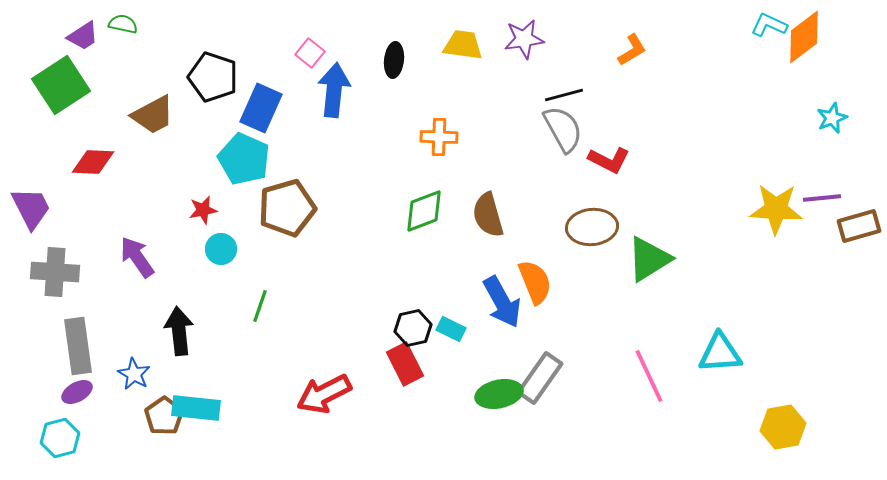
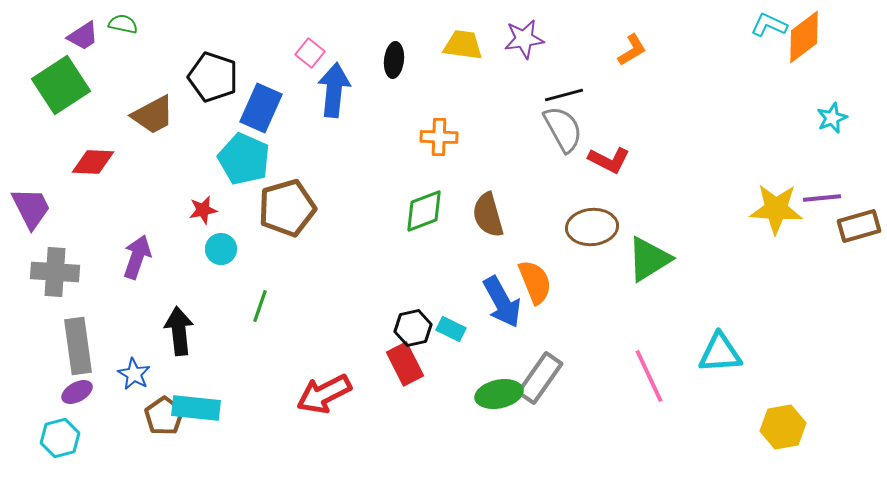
purple arrow at (137, 257): rotated 54 degrees clockwise
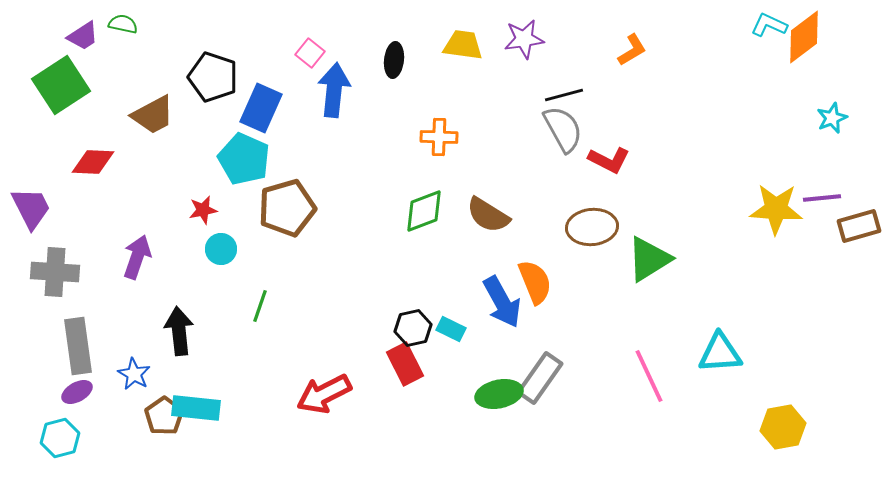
brown semicircle at (488, 215): rotated 42 degrees counterclockwise
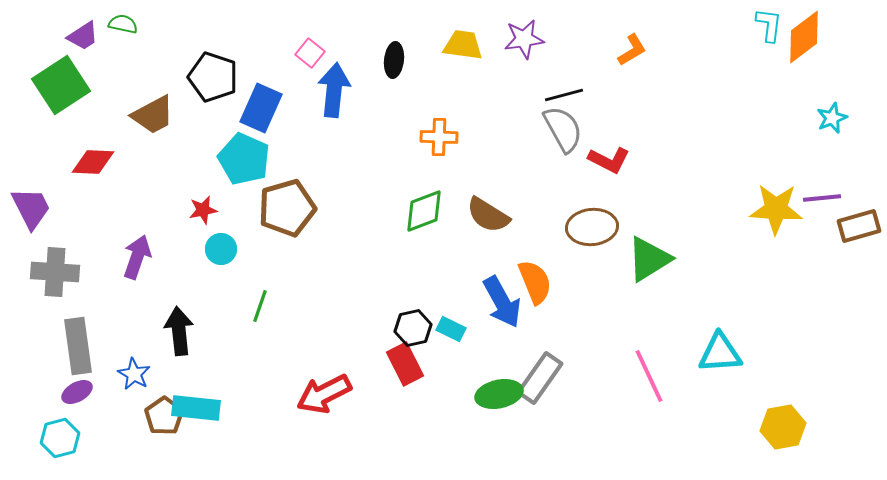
cyan L-shape at (769, 25): rotated 72 degrees clockwise
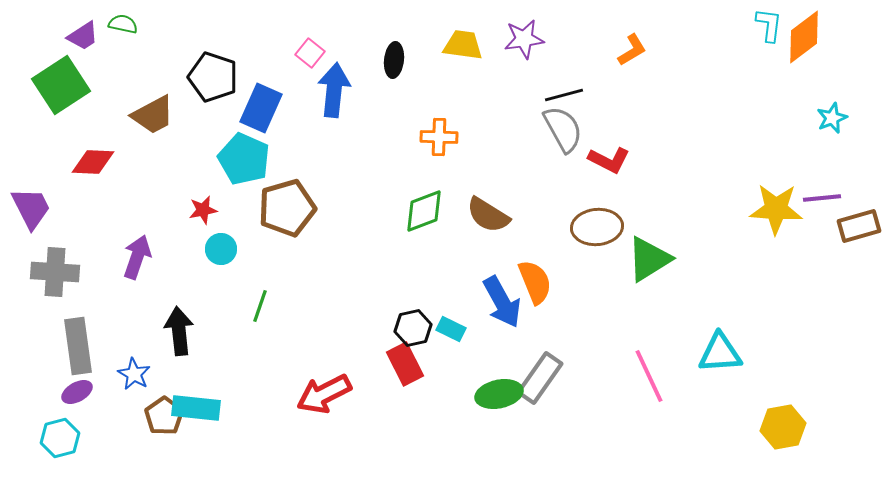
brown ellipse at (592, 227): moved 5 px right
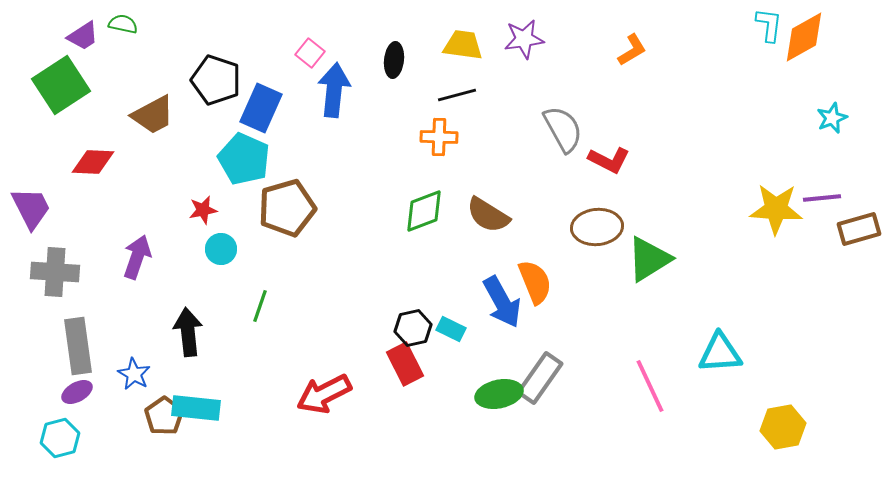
orange diamond at (804, 37): rotated 8 degrees clockwise
black pentagon at (213, 77): moved 3 px right, 3 px down
black line at (564, 95): moved 107 px left
brown rectangle at (859, 226): moved 3 px down
black arrow at (179, 331): moved 9 px right, 1 px down
pink line at (649, 376): moved 1 px right, 10 px down
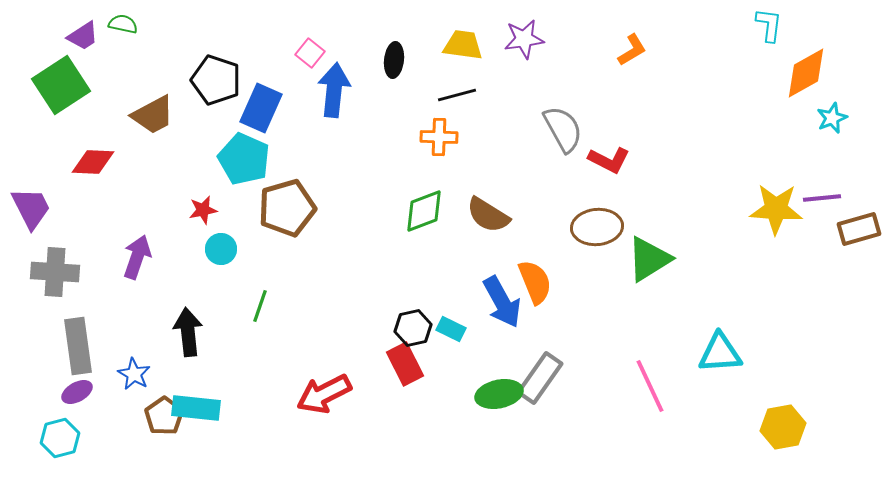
orange diamond at (804, 37): moved 2 px right, 36 px down
